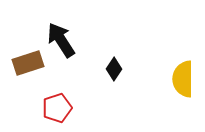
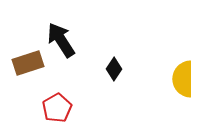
red pentagon: rotated 12 degrees counterclockwise
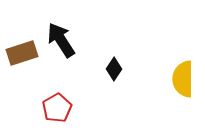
brown rectangle: moved 6 px left, 10 px up
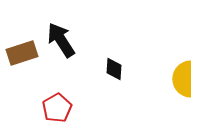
black diamond: rotated 30 degrees counterclockwise
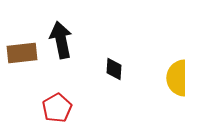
black arrow: rotated 21 degrees clockwise
brown rectangle: rotated 12 degrees clockwise
yellow semicircle: moved 6 px left, 1 px up
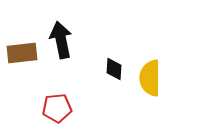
yellow semicircle: moved 27 px left
red pentagon: rotated 24 degrees clockwise
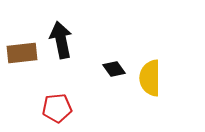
black diamond: rotated 40 degrees counterclockwise
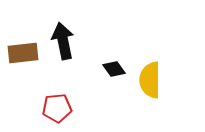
black arrow: moved 2 px right, 1 px down
brown rectangle: moved 1 px right
yellow semicircle: moved 2 px down
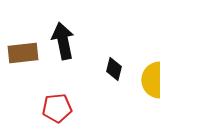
black diamond: rotated 50 degrees clockwise
yellow semicircle: moved 2 px right
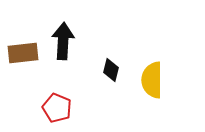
black arrow: rotated 15 degrees clockwise
black diamond: moved 3 px left, 1 px down
red pentagon: rotated 28 degrees clockwise
